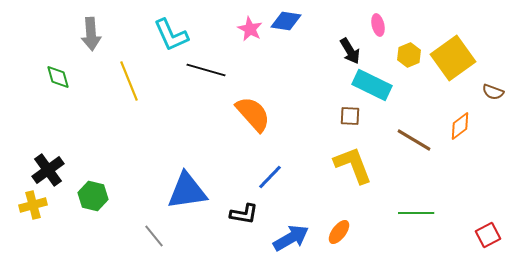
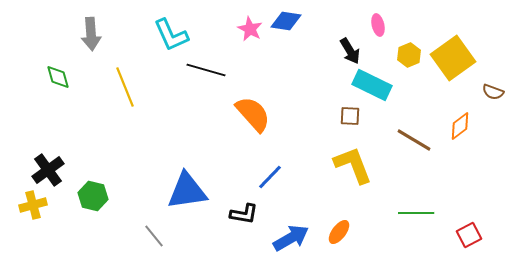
yellow line: moved 4 px left, 6 px down
red square: moved 19 px left
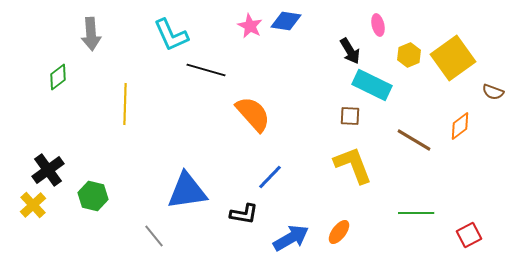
pink star: moved 3 px up
green diamond: rotated 68 degrees clockwise
yellow line: moved 17 px down; rotated 24 degrees clockwise
yellow cross: rotated 28 degrees counterclockwise
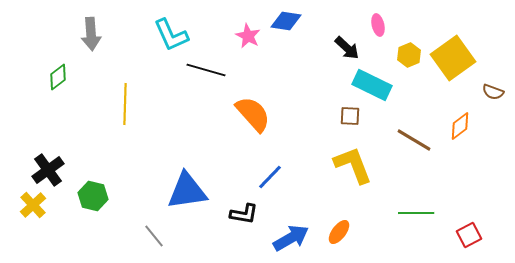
pink star: moved 2 px left, 10 px down
black arrow: moved 3 px left, 3 px up; rotated 16 degrees counterclockwise
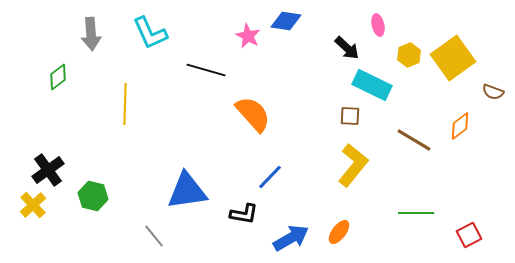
cyan L-shape: moved 21 px left, 2 px up
yellow L-shape: rotated 60 degrees clockwise
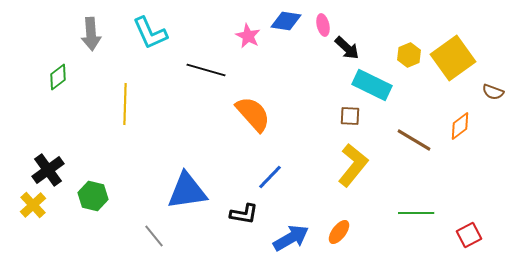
pink ellipse: moved 55 px left
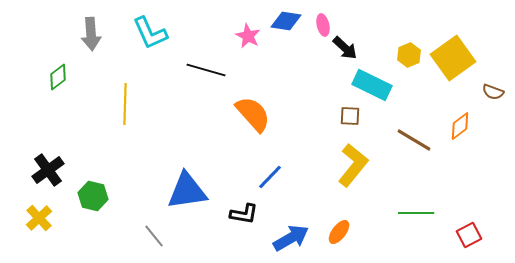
black arrow: moved 2 px left
yellow cross: moved 6 px right, 13 px down
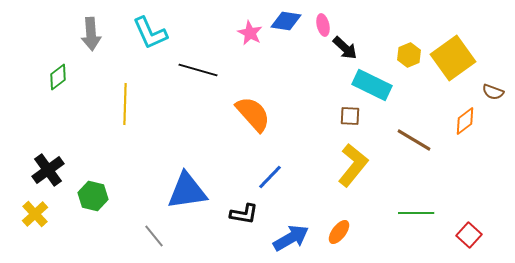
pink star: moved 2 px right, 3 px up
black line: moved 8 px left
orange diamond: moved 5 px right, 5 px up
yellow cross: moved 4 px left, 4 px up
red square: rotated 20 degrees counterclockwise
